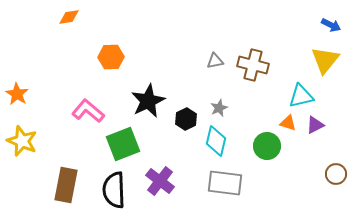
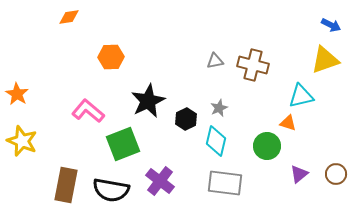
yellow triangle: rotated 32 degrees clockwise
purple triangle: moved 16 px left, 49 px down; rotated 12 degrees counterclockwise
black semicircle: moved 3 px left; rotated 78 degrees counterclockwise
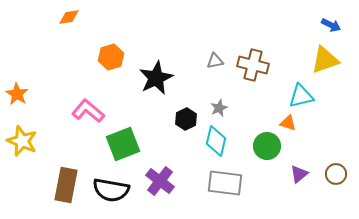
orange hexagon: rotated 15 degrees counterclockwise
black star: moved 8 px right, 23 px up
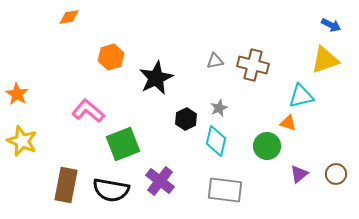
gray rectangle: moved 7 px down
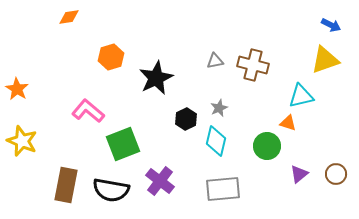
orange star: moved 5 px up
gray rectangle: moved 2 px left, 1 px up; rotated 12 degrees counterclockwise
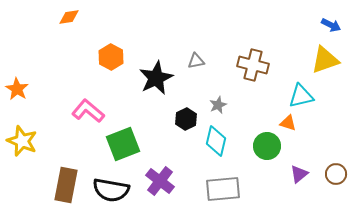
orange hexagon: rotated 15 degrees counterclockwise
gray triangle: moved 19 px left
gray star: moved 1 px left, 3 px up
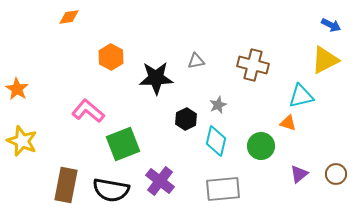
yellow triangle: rotated 8 degrees counterclockwise
black star: rotated 24 degrees clockwise
green circle: moved 6 px left
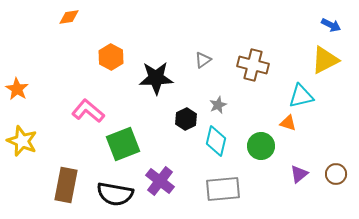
gray triangle: moved 7 px right, 1 px up; rotated 24 degrees counterclockwise
black semicircle: moved 4 px right, 4 px down
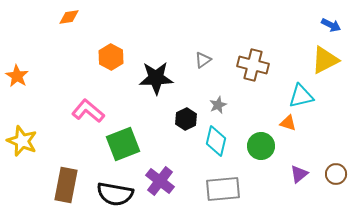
orange star: moved 13 px up
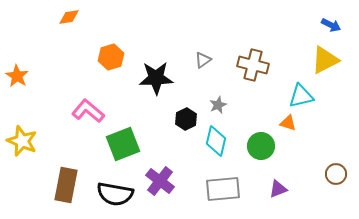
orange hexagon: rotated 15 degrees clockwise
purple triangle: moved 21 px left, 15 px down; rotated 18 degrees clockwise
